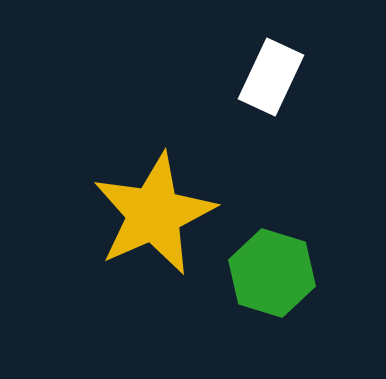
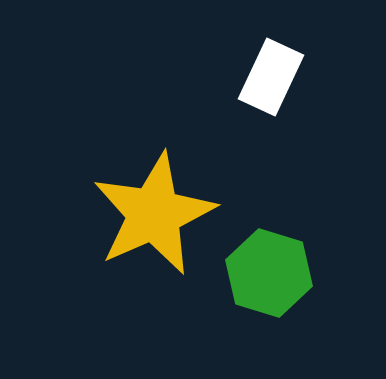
green hexagon: moved 3 px left
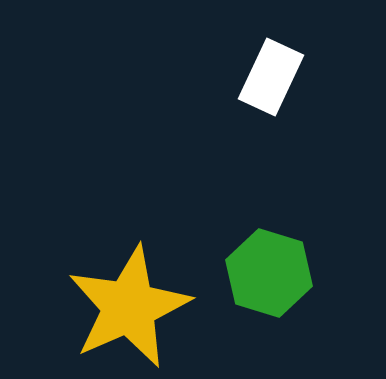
yellow star: moved 25 px left, 93 px down
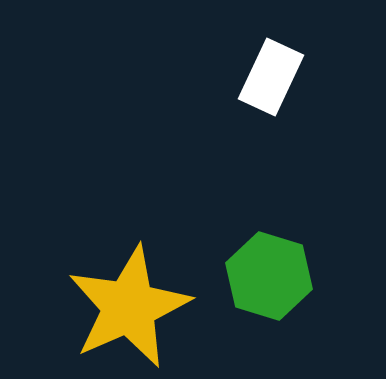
green hexagon: moved 3 px down
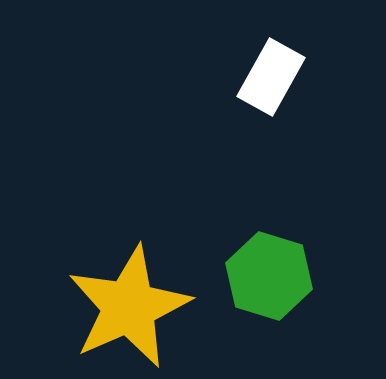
white rectangle: rotated 4 degrees clockwise
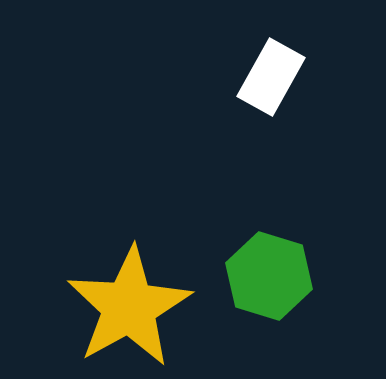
yellow star: rotated 5 degrees counterclockwise
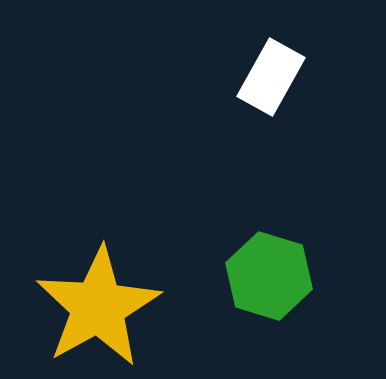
yellow star: moved 31 px left
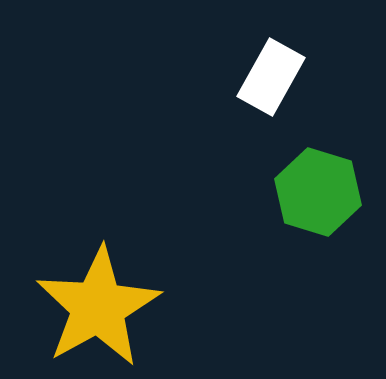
green hexagon: moved 49 px right, 84 px up
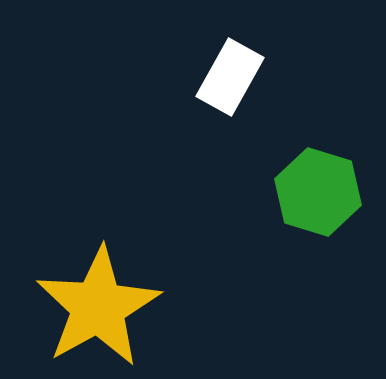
white rectangle: moved 41 px left
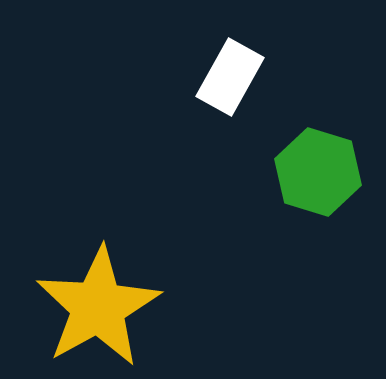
green hexagon: moved 20 px up
